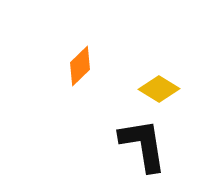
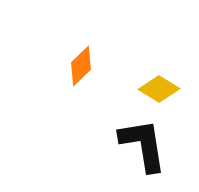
orange diamond: moved 1 px right
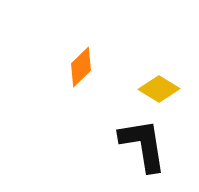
orange diamond: moved 1 px down
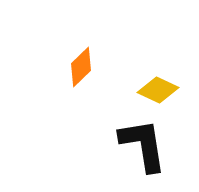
yellow diamond: moved 1 px left, 1 px down; rotated 6 degrees counterclockwise
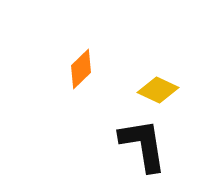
orange diamond: moved 2 px down
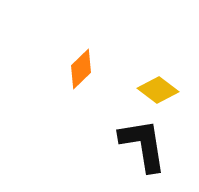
yellow diamond: rotated 12 degrees clockwise
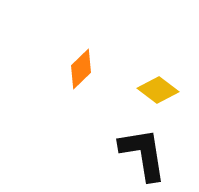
black L-shape: moved 9 px down
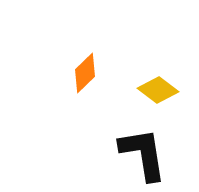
orange diamond: moved 4 px right, 4 px down
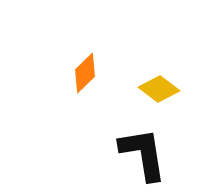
yellow diamond: moved 1 px right, 1 px up
